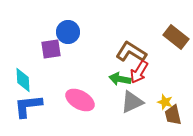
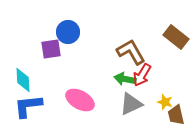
brown L-shape: rotated 28 degrees clockwise
red arrow: moved 3 px right, 3 px down
green arrow: moved 5 px right
gray triangle: moved 1 px left, 2 px down
brown trapezoid: moved 3 px right
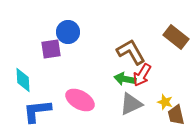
blue L-shape: moved 9 px right, 5 px down
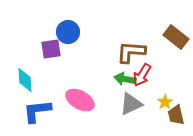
brown L-shape: rotated 56 degrees counterclockwise
cyan diamond: moved 2 px right
yellow star: rotated 21 degrees clockwise
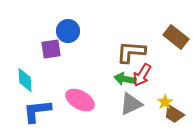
blue circle: moved 1 px up
brown trapezoid: moved 2 px left, 1 px up; rotated 45 degrees counterclockwise
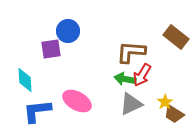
pink ellipse: moved 3 px left, 1 px down
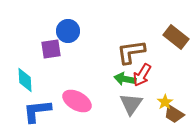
brown L-shape: rotated 12 degrees counterclockwise
gray triangle: rotated 30 degrees counterclockwise
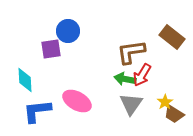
brown rectangle: moved 4 px left
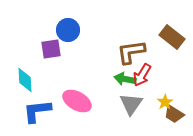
blue circle: moved 1 px up
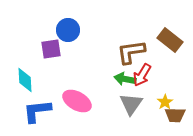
brown rectangle: moved 2 px left, 3 px down
brown trapezoid: moved 1 px right, 1 px down; rotated 30 degrees counterclockwise
